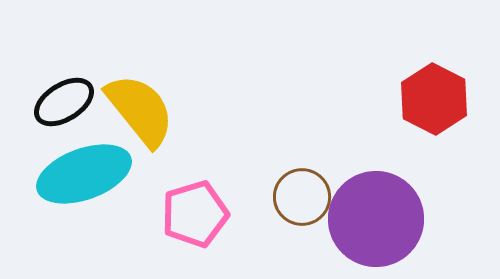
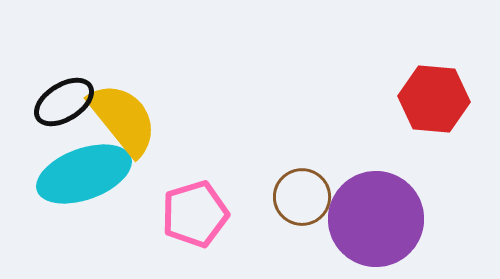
red hexagon: rotated 22 degrees counterclockwise
yellow semicircle: moved 17 px left, 9 px down
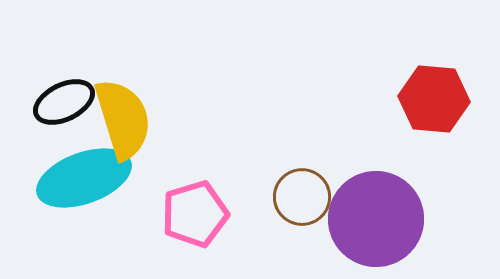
black ellipse: rotated 6 degrees clockwise
yellow semicircle: rotated 22 degrees clockwise
cyan ellipse: moved 4 px down
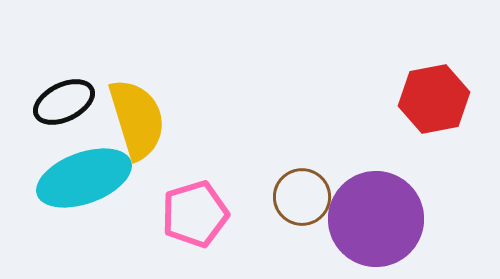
red hexagon: rotated 16 degrees counterclockwise
yellow semicircle: moved 14 px right
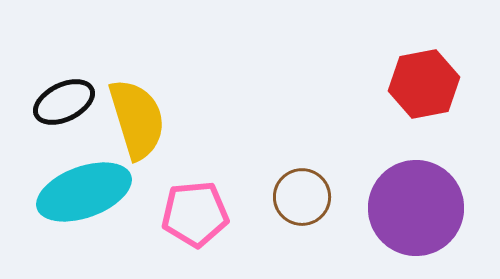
red hexagon: moved 10 px left, 15 px up
cyan ellipse: moved 14 px down
pink pentagon: rotated 12 degrees clockwise
purple circle: moved 40 px right, 11 px up
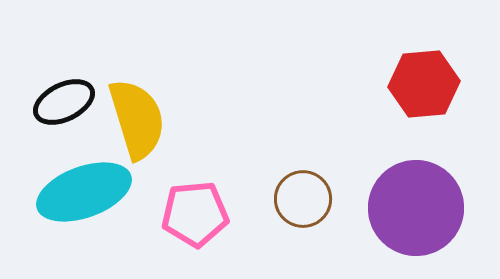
red hexagon: rotated 6 degrees clockwise
brown circle: moved 1 px right, 2 px down
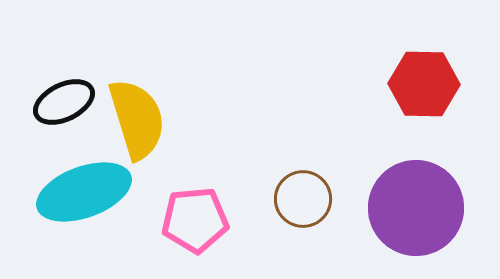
red hexagon: rotated 6 degrees clockwise
pink pentagon: moved 6 px down
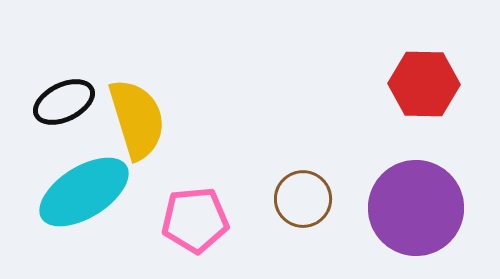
cyan ellipse: rotated 12 degrees counterclockwise
